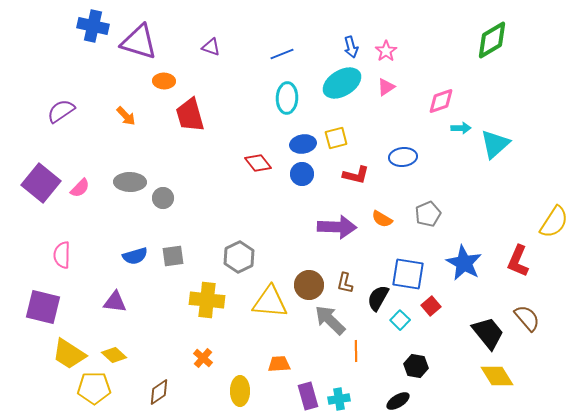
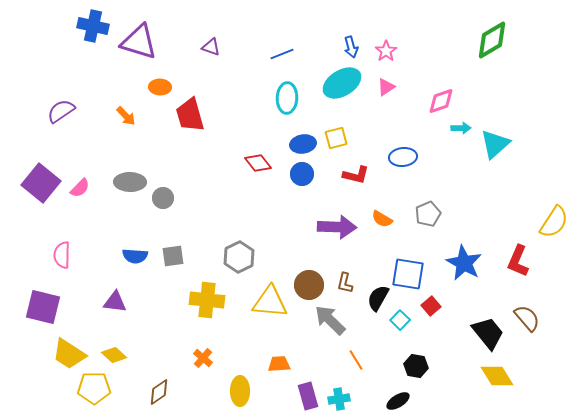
orange ellipse at (164, 81): moved 4 px left, 6 px down
blue semicircle at (135, 256): rotated 20 degrees clockwise
orange line at (356, 351): moved 9 px down; rotated 30 degrees counterclockwise
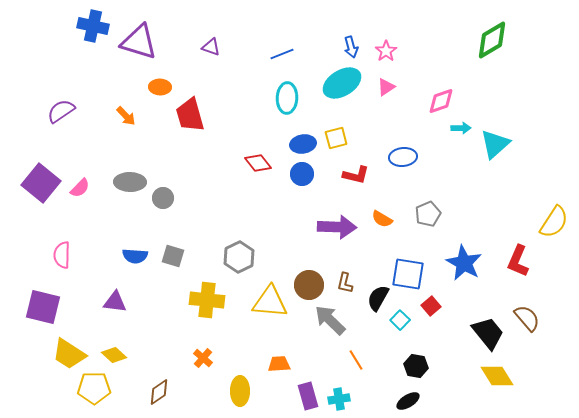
gray square at (173, 256): rotated 25 degrees clockwise
black ellipse at (398, 401): moved 10 px right
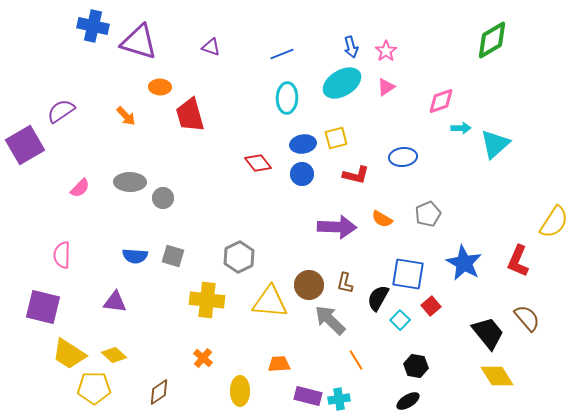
purple square at (41, 183): moved 16 px left, 38 px up; rotated 21 degrees clockwise
purple rectangle at (308, 396): rotated 60 degrees counterclockwise
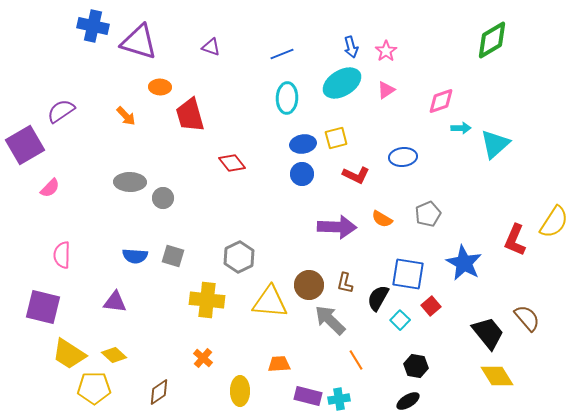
pink triangle at (386, 87): moved 3 px down
red diamond at (258, 163): moved 26 px left
red L-shape at (356, 175): rotated 12 degrees clockwise
pink semicircle at (80, 188): moved 30 px left
red L-shape at (518, 261): moved 3 px left, 21 px up
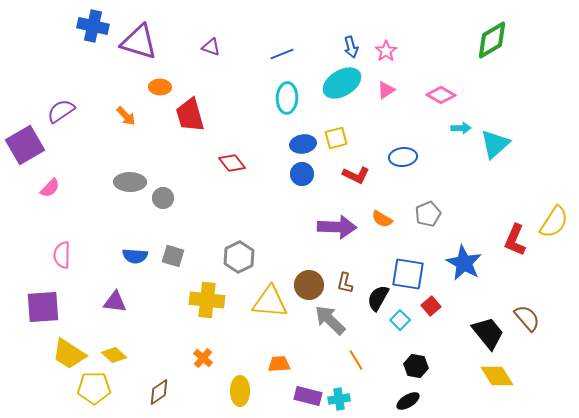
pink diamond at (441, 101): moved 6 px up; rotated 48 degrees clockwise
purple square at (43, 307): rotated 18 degrees counterclockwise
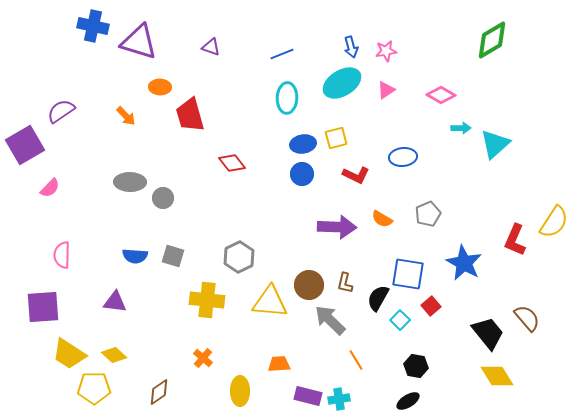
pink star at (386, 51): rotated 25 degrees clockwise
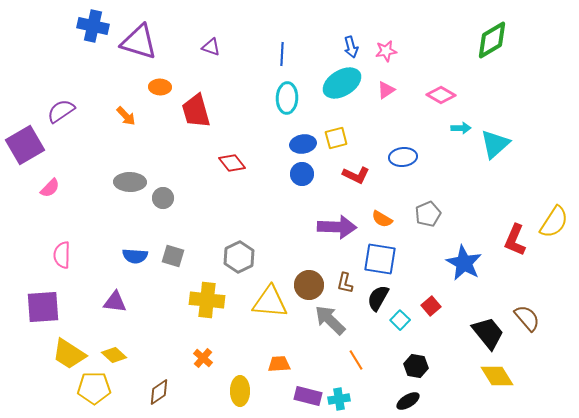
blue line at (282, 54): rotated 65 degrees counterclockwise
red trapezoid at (190, 115): moved 6 px right, 4 px up
blue square at (408, 274): moved 28 px left, 15 px up
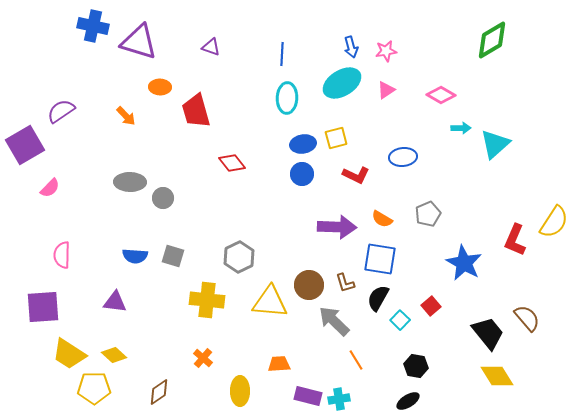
brown L-shape at (345, 283): rotated 30 degrees counterclockwise
gray arrow at (330, 320): moved 4 px right, 1 px down
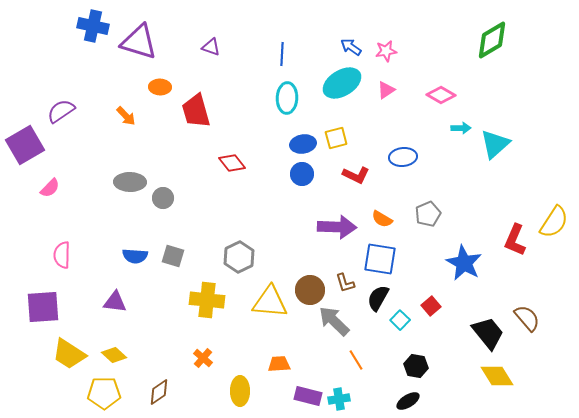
blue arrow at (351, 47): rotated 140 degrees clockwise
brown circle at (309, 285): moved 1 px right, 5 px down
yellow pentagon at (94, 388): moved 10 px right, 5 px down
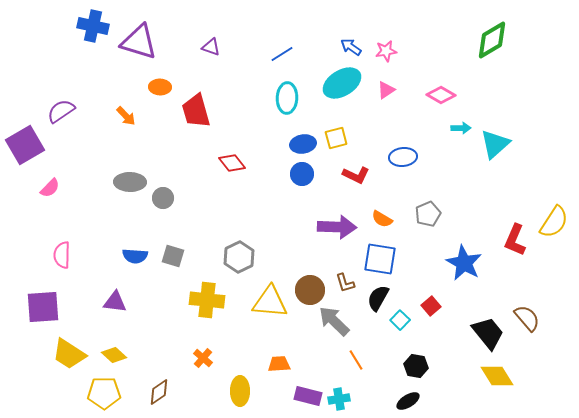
blue line at (282, 54): rotated 55 degrees clockwise
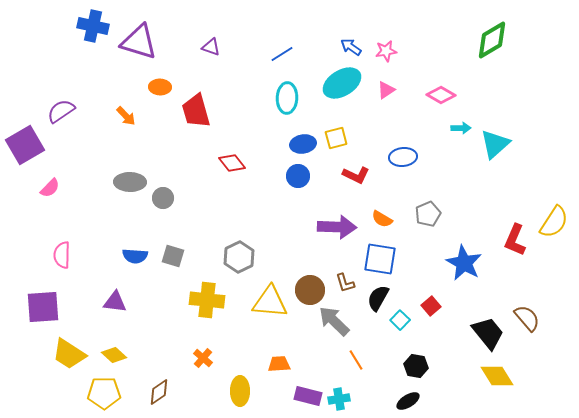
blue circle at (302, 174): moved 4 px left, 2 px down
